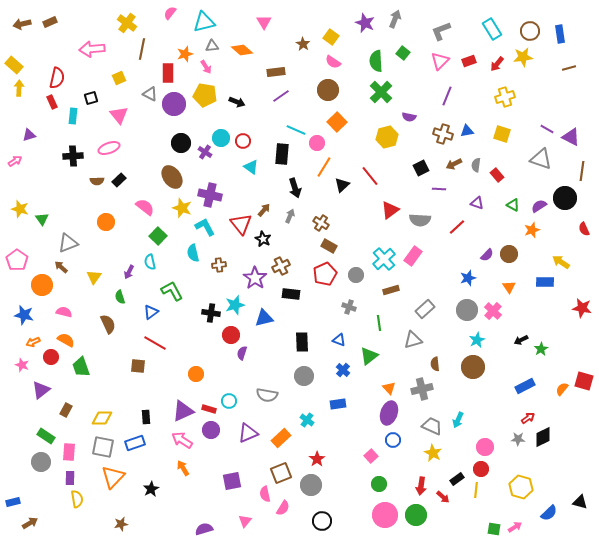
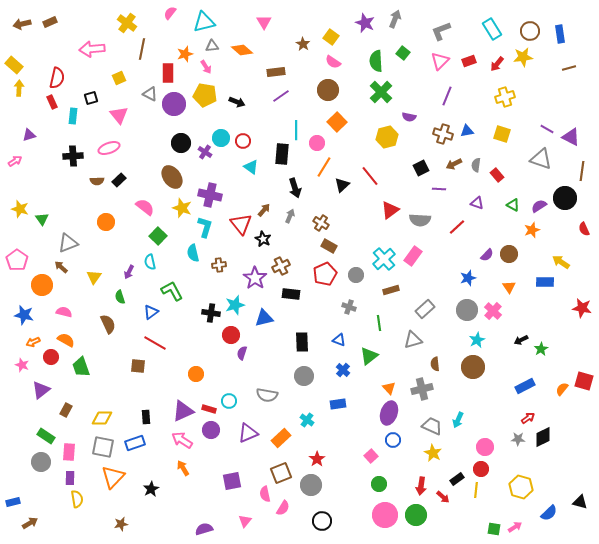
cyan line at (296, 130): rotated 66 degrees clockwise
cyan L-shape at (205, 227): rotated 45 degrees clockwise
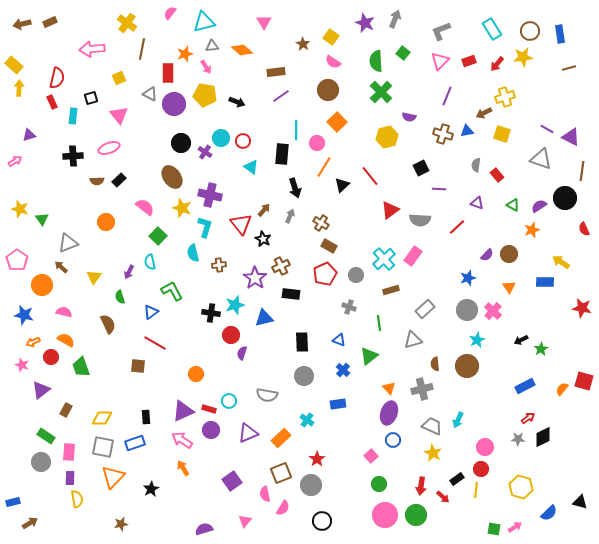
brown arrow at (454, 164): moved 30 px right, 51 px up
brown circle at (473, 367): moved 6 px left, 1 px up
purple square at (232, 481): rotated 24 degrees counterclockwise
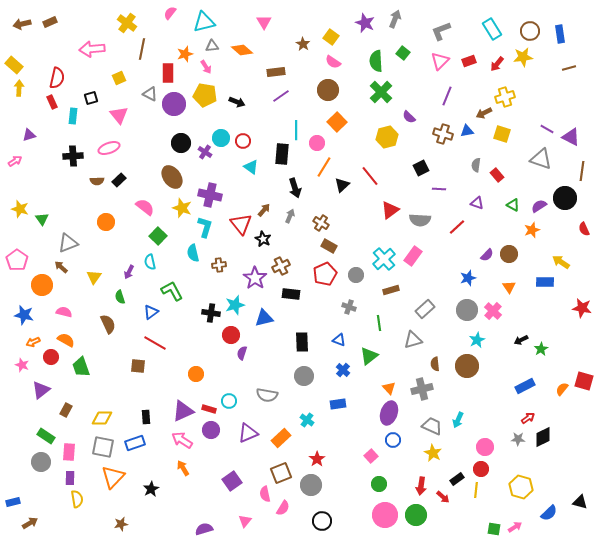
purple semicircle at (409, 117): rotated 32 degrees clockwise
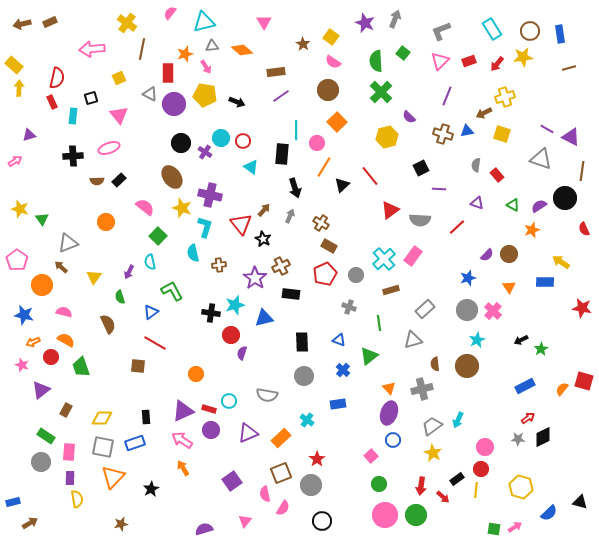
gray trapezoid at (432, 426): rotated 60 degrees counterclockwise
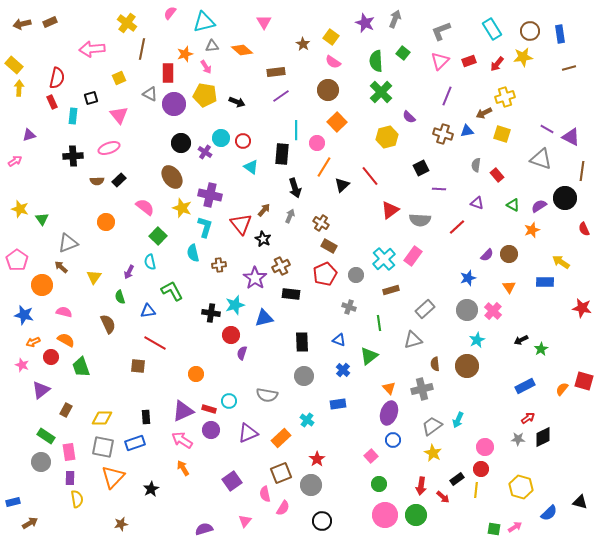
blue triangle at (151, 312): moved 3 px left, 1 px up; rotated 28 degrees clockwise
pink rectangle at (69, 452): rotated 12 degrees counterclockwise
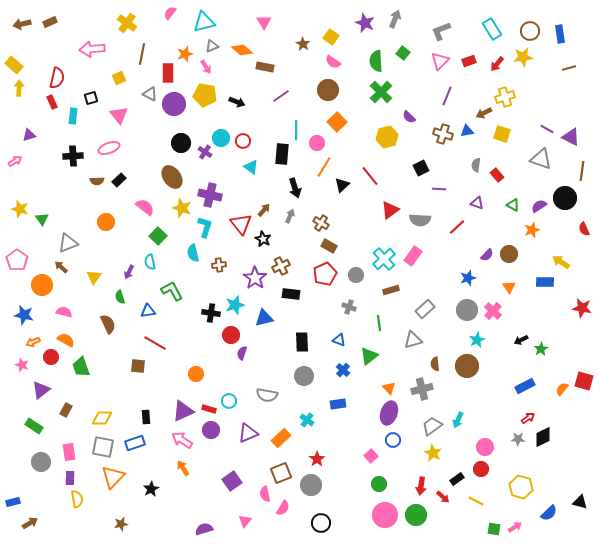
gray triangle at (212, 46): rotated 16 degrees counterclockwise
brown line at (142, 49): moved 5 px down
brown rectangle at (276, 72): moved 11 px left, 5 px up; rotated 18 degrees clockwise
green rectangle at (46, 436): moved 12 px left, 10 px up
yellow line at (476, 490): moved 11 px down; rotated 70 degrees counterclockwise
black circle at (322, 521): moved 1 px left, 2 px down
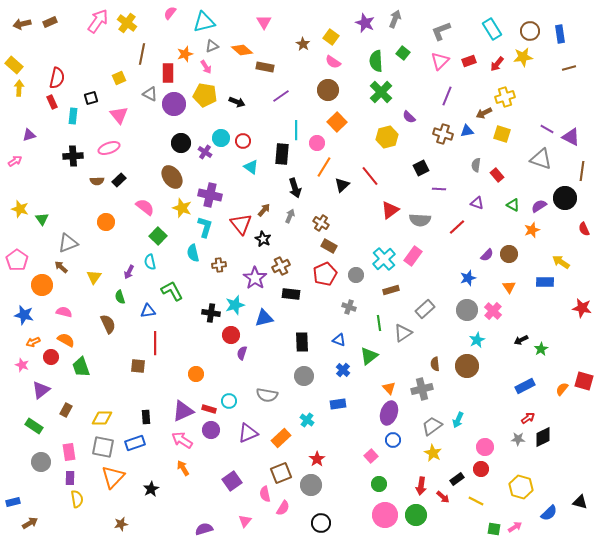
pink arrow at (92, 49): moved 6 px right, 28 px up; rotated 130 degrees clockwise
gray triangle at (413, 340): moved 10 px left, 7 px up; rotated 18 degrees counterclockwise
red line at (155, 343): rotated 60 degrees clockwise
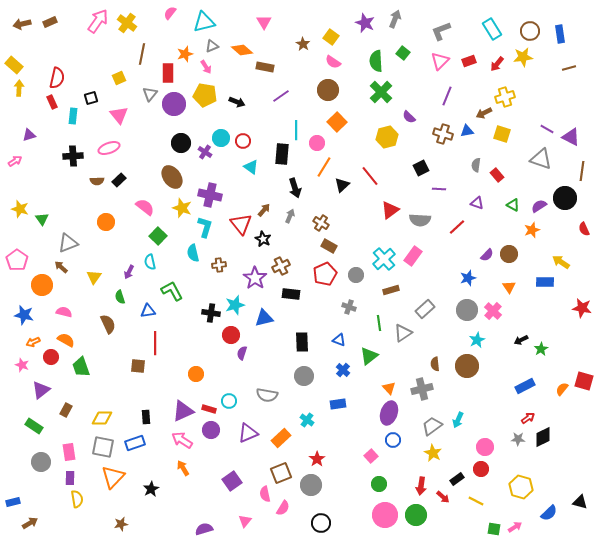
gray triangle at (150, 94): rotated 42 degrees clockwise
